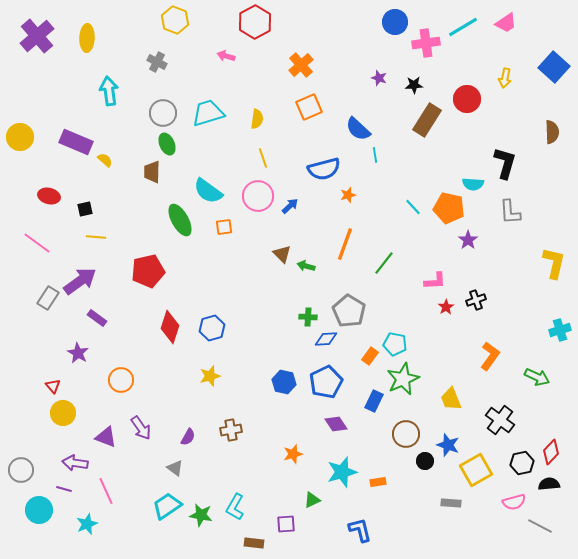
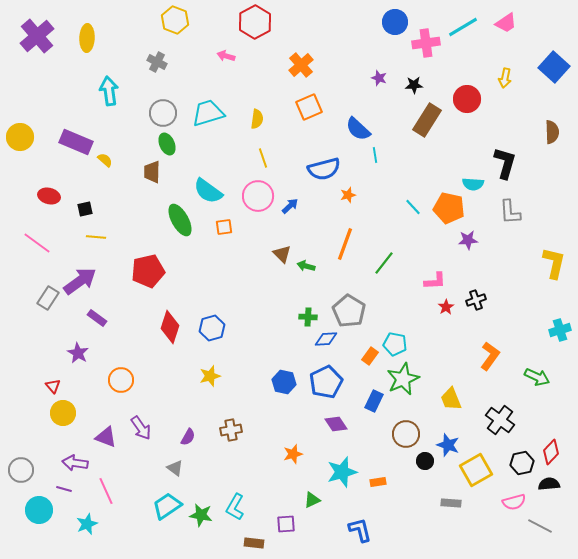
purple star at (468, 240): rotated 30 degrees clockwise
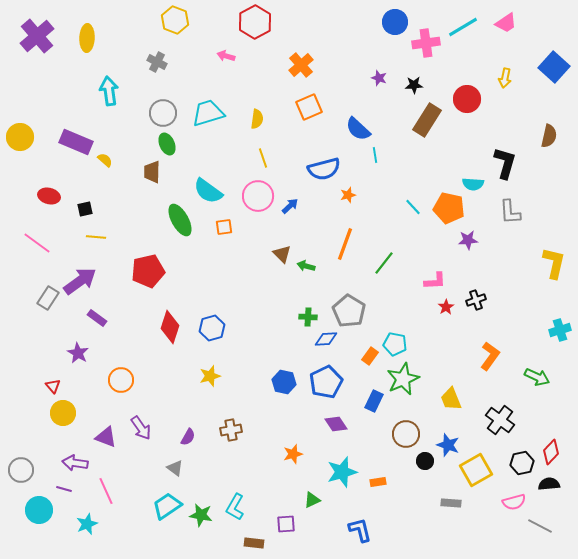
brown semicircle at (552, 132): moved 3 px left, 4 px down; rotated 15 degrees clockwise
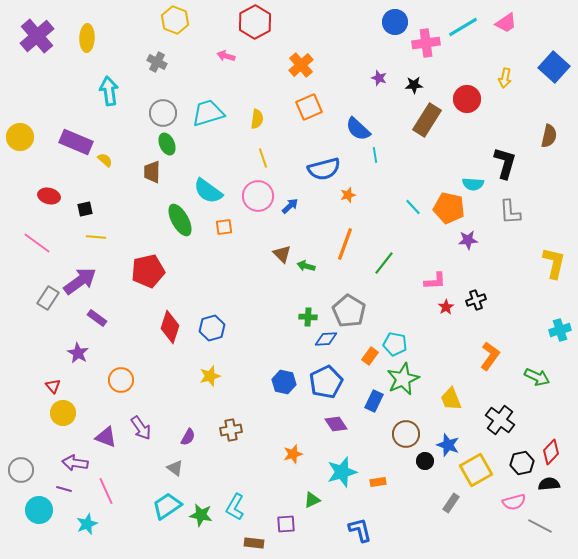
gray rectangle at (451, 503): rotated 60 degrees counterclockwise
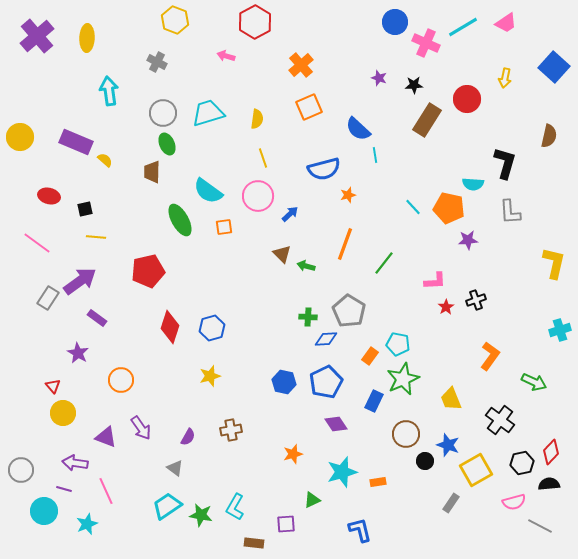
pink cross at (426, 43): rotated 32 degrees clockwise
blue arrow at (290, 206): moved 8 px down
cyan pentagon at (395, 344): moved 3 px right
green arrow at (537, 377): moved 3 px left, 5 px down
cyan circle at (39, 510): moved 5 px right, 1 px down
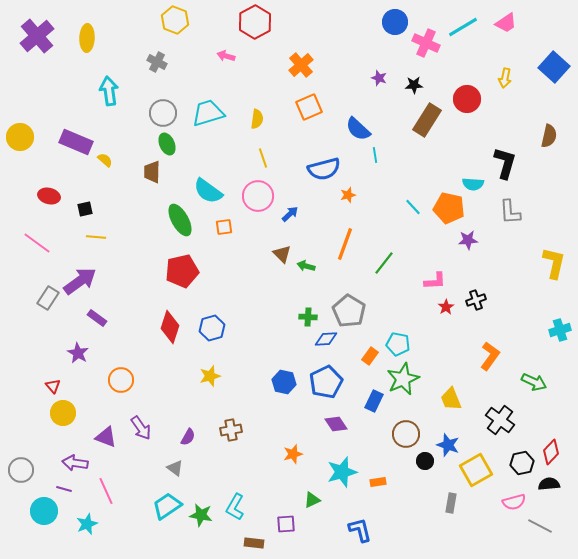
red pentagon at (148, 271): moved 34 px right
gray rectangle at (451, 503): rotated 24 degrees counterclockwise
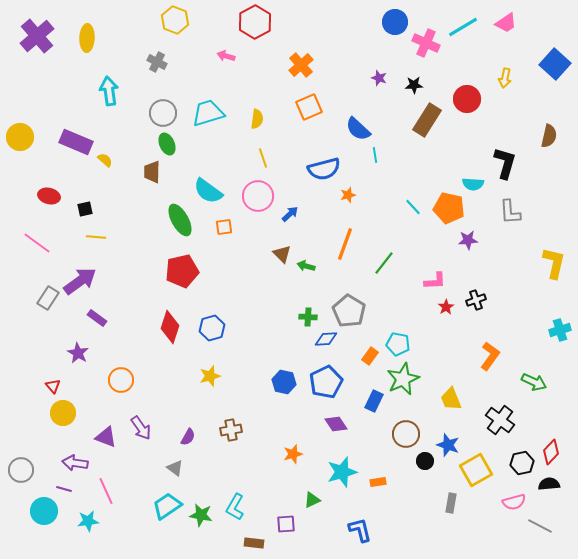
blue square at (554, 67): moved 1 px right, 3 px up
cyan star at (87, 524): moved 1 px right, 3 px up; rotated 15 degrees clockwise
